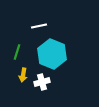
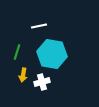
cyan hexagon: rotated 12 degrees counterclockwise
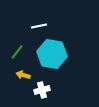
green line: rotated 21 degrees clockwise
yellow arrow: rotated 96 degrees clockwise
white cross: moved 8 px down
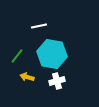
green line: moved 4 px down
yellow arrow: moved 4 px right, 2 px down
white cross: moved 15 px right, 9 px up
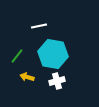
cyan hexagon: moved 1 px right
